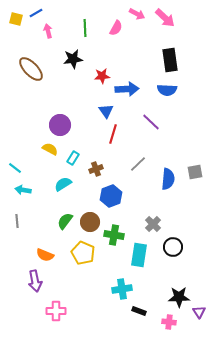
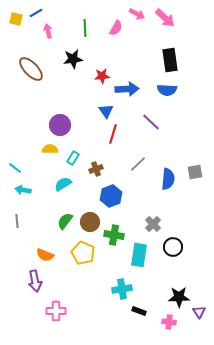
yellow semicircle at (50, 149): rotated 28 degrees counterclockwise
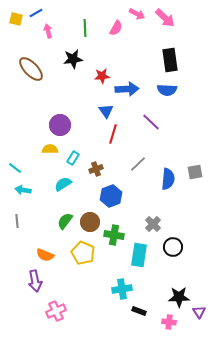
pink cross at (56, 311): rotated 24 degrees counterclockwise
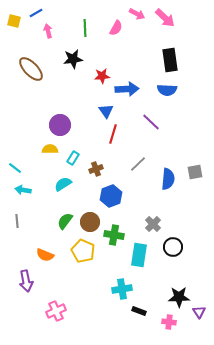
yellow square at (16, 19): moved 2 px left, 2 px down
yellow pentagon at (83, 253): moved 2 px up
purple arrow at (35, 281): moved 9 px left
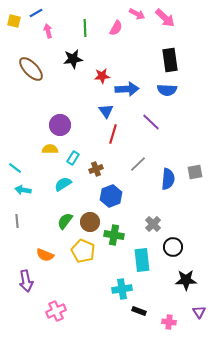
cyan rectangle at (139, 255): moved 3 px right, 5 px down; rotated 15 degrees counterclockwise
black star at (179, 297): moved 7 px right, 17 px up
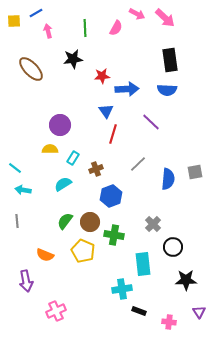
yellow square at (14, 21): rotated 16 degrees counterclockwise
cyan rectangle at (142, 260): moved 1 px right, 4 px down
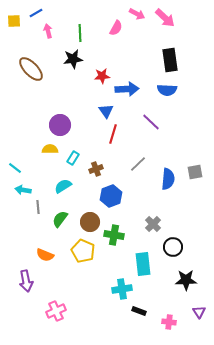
green line at (85, 28): moved 5 px left, 5 px down
cyan semicircle at (63, 184): moved 2 px down
gray line at (17, 221): moved 21 px right, 14 px up
green semicircle at (65, 221): moved 5 px left, 2 px up
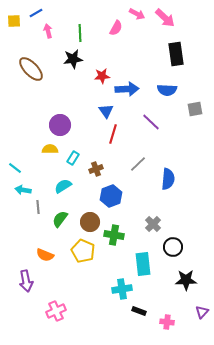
black rectangle at (170, 60): moved 6 px right, 6 px up
gray square at (195, 172): moved 63 px up
purple triangle at (199, 312): moved 3 px right; rotated 16 degrees clockwise
pink cross at (169, 322): moved 2 px left
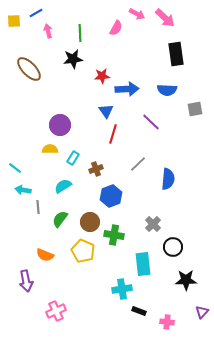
brown ellipse at (31, 69): moved 2 px left
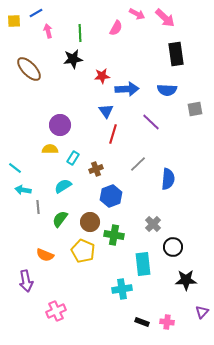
black rectangle at (139, 311): moved 3 px right, 11 px down
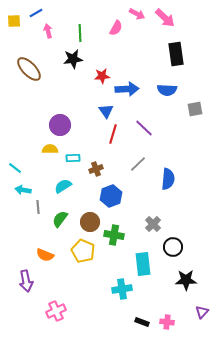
purple line at (151, 122): moved 7 px left, 6 px down
cyan rectangle at (73, 158): rotated 56 degrees clockwise
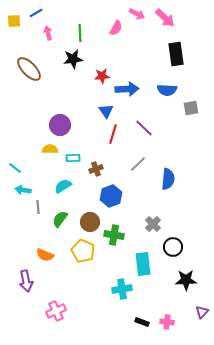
pink arrow at (48, 31): moved 2 px down
gray square at (195, 109): moved 4 px left, 1 px up
